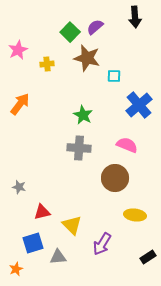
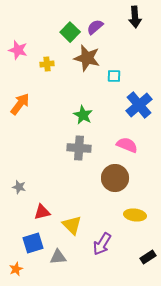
pink star: rotated 30 degrees counterclockwise
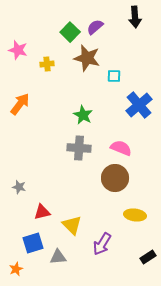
pink semicircle: moved 6 px left, 3 px down
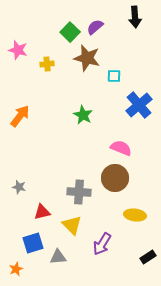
orange arrow: moved 12 px down
gray cross: moved 44 px down
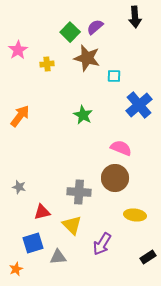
pink star: rotated 24 degrees clockwise
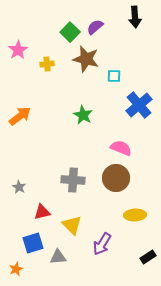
brown star: moved 1 px left, 1 px down
orange arrow: rotated 15 degrees clockwise
brown circle: moved 1 px right
gray star: rotated 16 degrees clockwise
gray cross: moved 6 px left, 12 px up
yellow ellipse: rotated 10 degrees counterclockwise
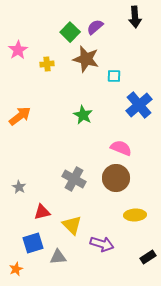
gray cross: moved 1 px right, 1 px up; rotated 25 degrees clockwise
purple arrow: rotated 105 degrees counterclockwise
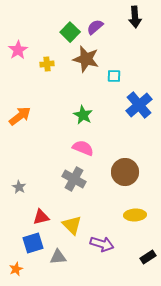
pink semicircle: moved 38 px left
brown circle: moved 9 px right, 6 px up
red triangle: moved 1 px left, 5 px down
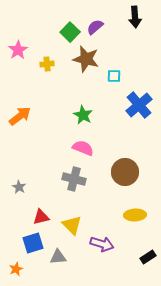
gray cross: rotated 15 degrees counterclockwise
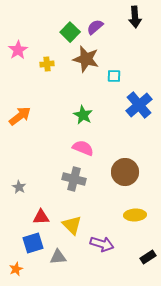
red triangle: rotated 12 degrees clockwise
